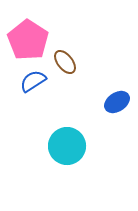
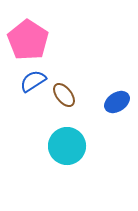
brown ellipse: moved 1 px left, 33 px down
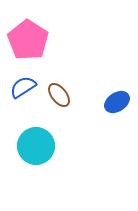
blue semicircle: moved 10 px left, 6 px down
brown ellipse: moved 5 px left
cyan circle: moved 31 px left
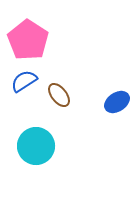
blue semicircle: moved 1 px right, 6 px up
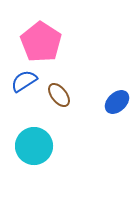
pink pentagon: moved 13 px right, 2 px down
blue ellipse: rotated 10 degrees counterclockwise
cyan circle: moved 2 px left
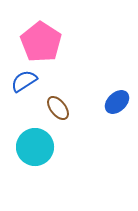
brown ellipse: moved 1 px left, 13 px down
cyan circle: moved 1 px right, 1 px down
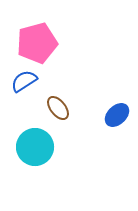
pink pentagon: moved 4 px left, 1 px down; rotated 24 degrees clockwise
blue ellipse: moved 13 px down
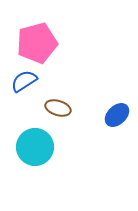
brown ellipse: rotated 35 degrees counterclockwise
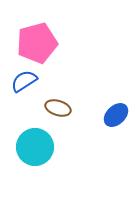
blue ellipse: moved 1 px left
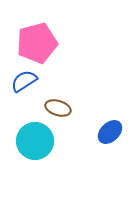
blue ellipse: moved 6 px left, 17 px down
cyan circle: moved 6 px up
